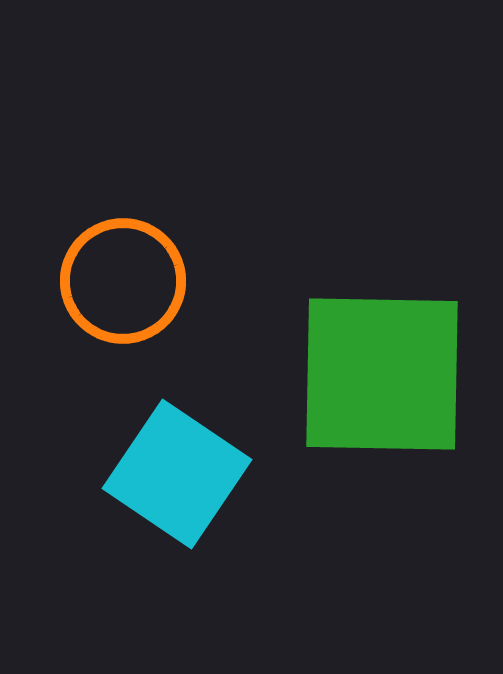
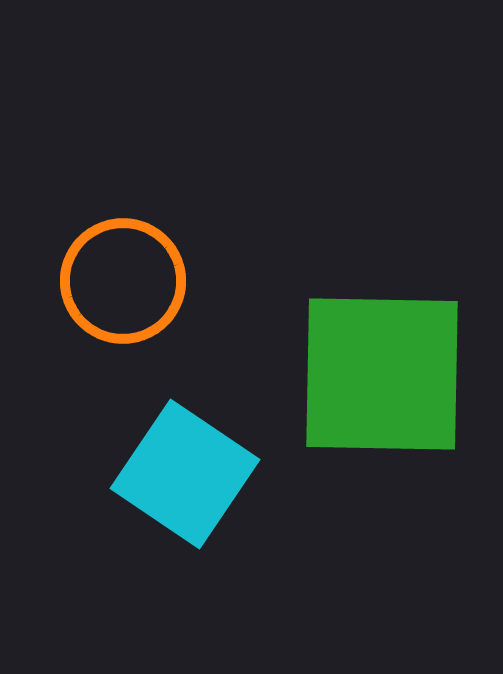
cyan square: moved 8 px right
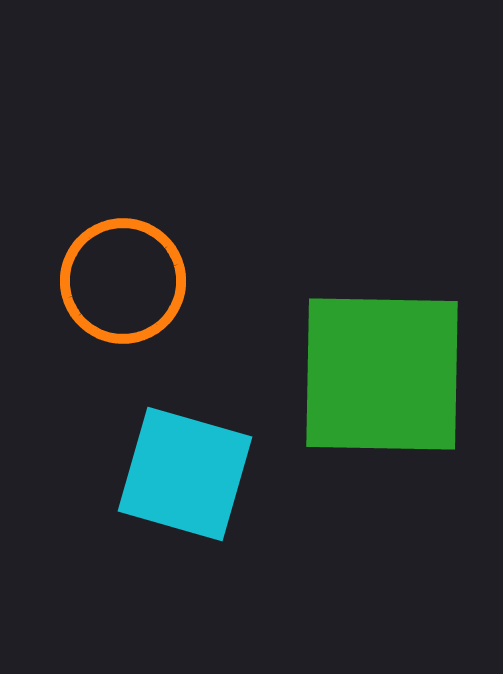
cyan square: rotated 18 degrees counterclockwise
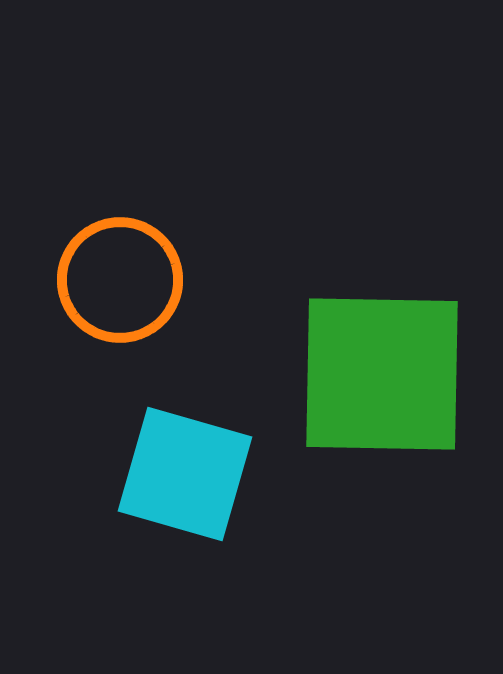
orange circle: moved 3 px left, 1 px up
